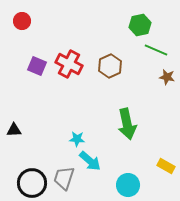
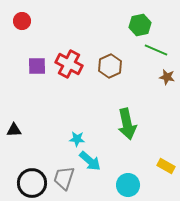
purple square: rotated 24 degrees counterclockwise
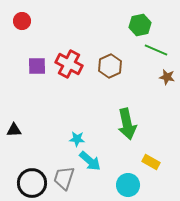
yellow rectangle: moved 15 px left, 4 px up
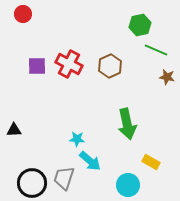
red circle: moved 1 px right, 7 px up
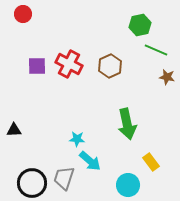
yellow rectangle: rotated 24 degrees clockwise
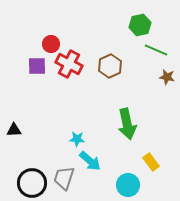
red circle: moved 28 px right, 30 px down
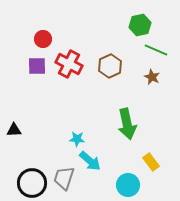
red circle: moved 8 px left, 5 px up
brown star: moved 15 px left; rotated 14 degrees clockwise
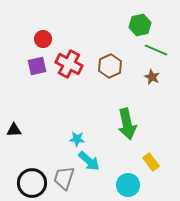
purple square: rotated 12 degrees counterclockwise
cyan arrow: moved 1 px left
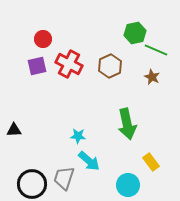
green hexagon: moved 5 px left, 8 px down
cyan star: moved 1 px right, 3 px up
black circle: moved 1 px down
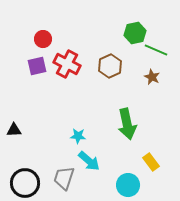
red cross: moved 2 px left
black circle: moved 7 px left, 1 px up
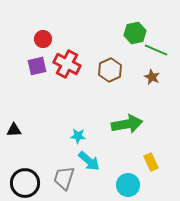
brown hexagon: moved 4 px down
green arrow: rotated 88 degrees counterclockwise
yellow rectangle: rotated 12 degrees clockwise
